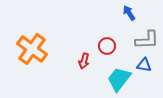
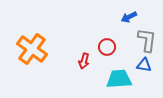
blue arrow: moved 4 px down; rotated 84 degrees counterclockwise
gray L-shape: rotated 80 degrees counterclockwise
red circle: moved 1 px down
cyan trapezoid: rotated 48 degrees clockwise
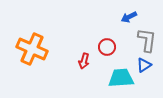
orange cross: rotated 12 degrees counterclockwise
blue triangle: rotated 42 degrees counterclockwise
cyan trapezoid: moved 2 px right, 1 px up
